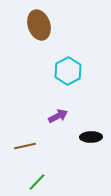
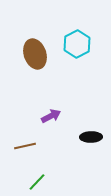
brown ellipse: moved 4 px left, 29 px down
cyan hexagon: moved 9 px right, 27 px up
purple arrow: moved 7 px left
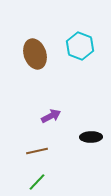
cyan hexagon: moved 3 px right, 2 px down; rotated 12 degrees counterclockwise
brown line: moved 12 px right, 5 px down
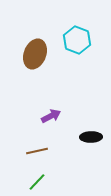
cyan hexagon: moved 3 px left, 6 px up
brown ellipse: rotated 40 degrees clockwise
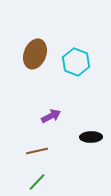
cyan hexagon: moved 1 px left, 22 px down
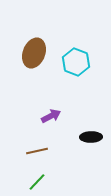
brown ellipse: moved 1 px left, 1 px up
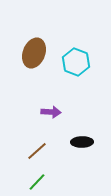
purple arrow: moved 4 px up; rotated 30 degrees clockwise
black ellipse: moved 9 px left, 5 px down
brown line: rotated 30 degrees counterclockwise
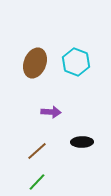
brown ellipse: moved 1 px right, 10 px down
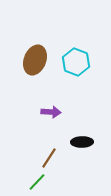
brown ellipse: moved 3 px up
brown line: moved 12 px right, 7 px down; rotated 15 degrees counterclockwise
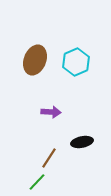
cyan hexagon: rotated 16 degrees clockwise
black ellipse: rotated 10 degrees counterclockwise
